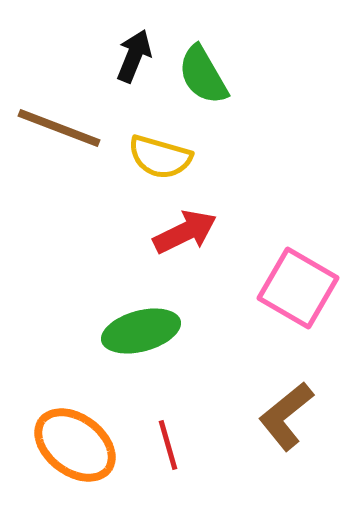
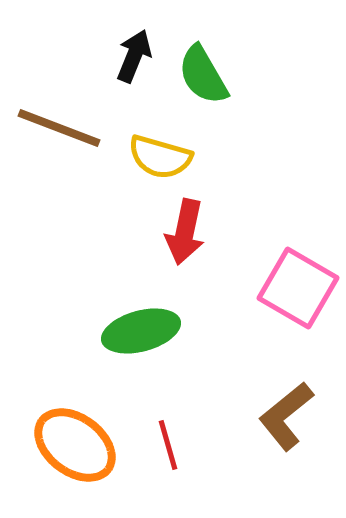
red arrow: rotated 128 degrees clockwise
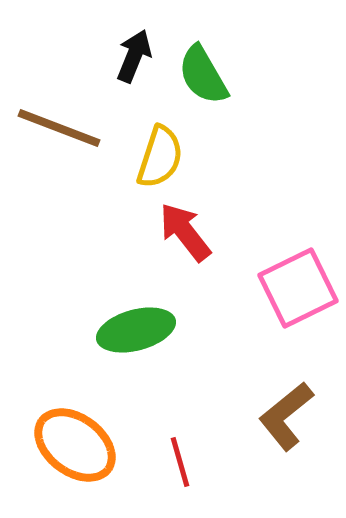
yellow semicircle: rotated 88 degrees counterclockwise
red arrow: rotated 130 degrees clockwise
pink square: rotated 34 degrees clockwise
green ellipse: moved 5 px left, 1 px up
red line: moved 12 px right, 17 px down
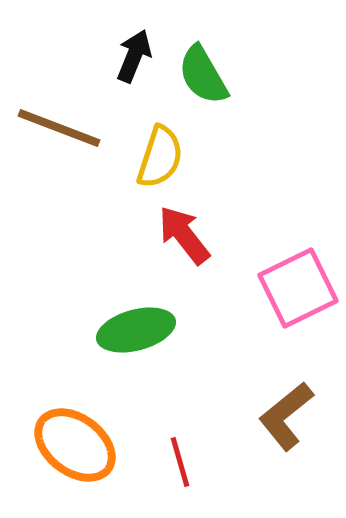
red arrow: moved 1 px left, 3 px down
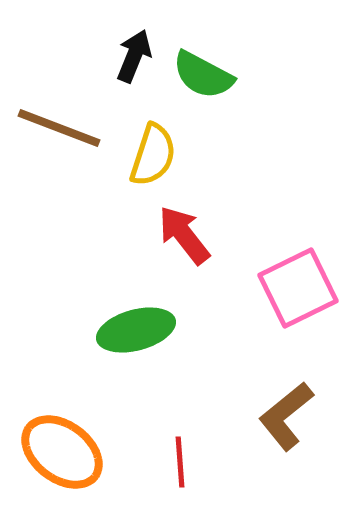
green semicircle: rotated 32 degrees counterclockwise
yellow semicircle: moved 7 px left, 2 px up
orange ellipse: moved 13 px left, 7 px down
red line: rotated 12 degrees clockwise
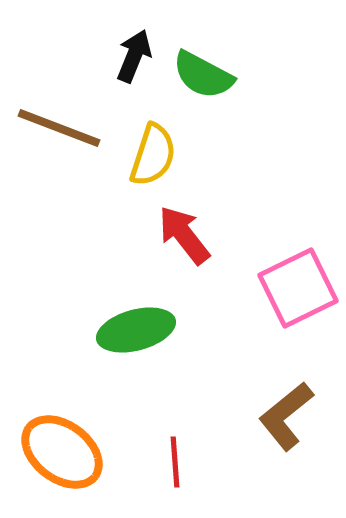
red line: moved 5 px left
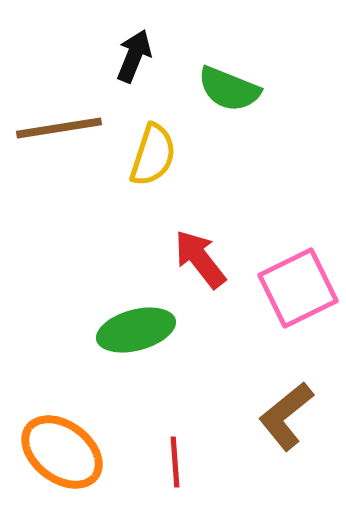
green semicircle: moved 26 px right, 14 px down; rotated 6 degrees counterclockwise
brown line: rotated 30 degrees counterclockwise
red arrow: moved 16 px right, 24 px down
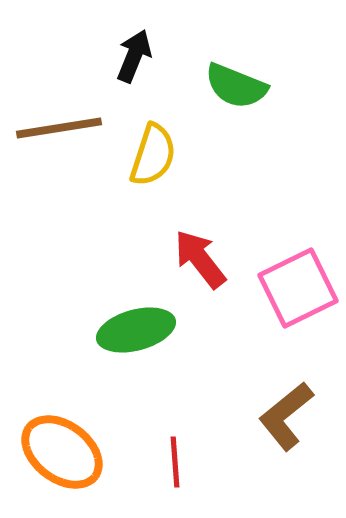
green semicircle: moved 7 px right, 3 px up
